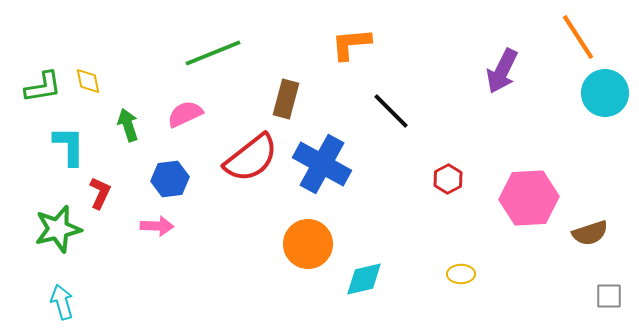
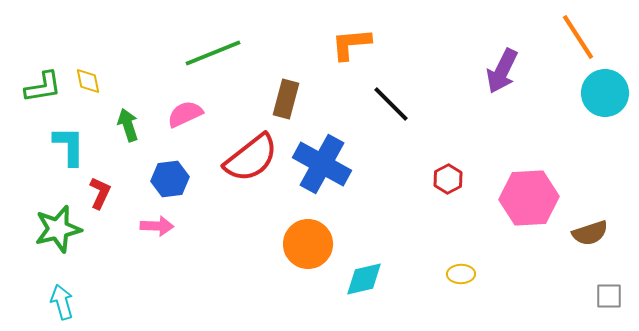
black line: moved 7 px up
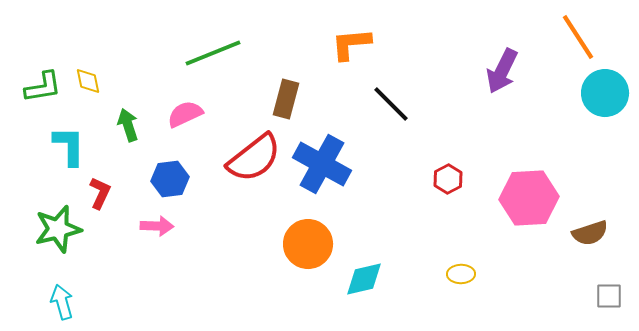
red semicircle: moved 3 px right
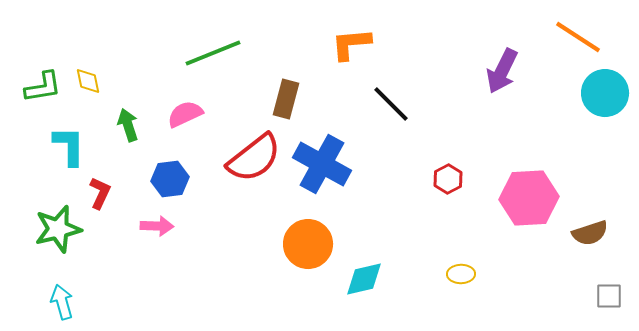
orange line: rotated 24 degrees counterclockwise
